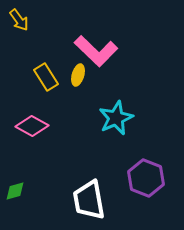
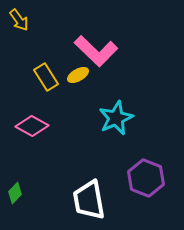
yellow ellipse: rotated 45 degrees clockwise
green diamond: moved 2 px down; rotated 30 degrees counterclockwise
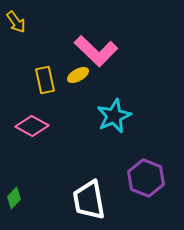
yellow arrow: moved 3 px left, 2 px down
yellow rectangle: moved 1 px left, 3 px down; rotated 20 degrees clockwise
cyan star: moved 2 px left, 2 px up
green diamond: moved 1 px left, 5 px down
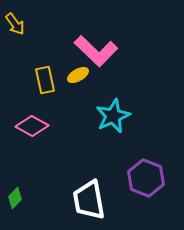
yellow arrow: moved 1 px left, 2 px down
cyan star: moved 1 px left
green diamond: moved 1 px right
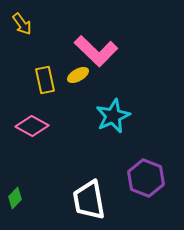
yellow arrow: moved 7 px right
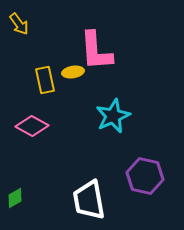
yellow arrow: moved 3 px left
pink L-shape: rotated 42 degrees clockwise
yellow ellipse: moved 5 px left, 3 px up; rotated 20 degrees clockwise
purple hexagon: moved 1 px left, 2 px up; rotated 9 degrees counterclockwise
green diamond: rotated 15 degrees clockwise
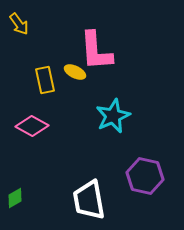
yellow ellipse: moved 2 px right; rotated 35 degrees clockwise
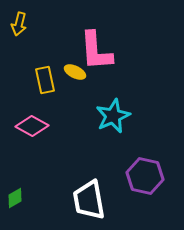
yellow arrow: rotated 50 degrees clockwise
